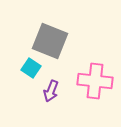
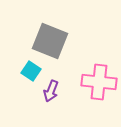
cyan square: moved 3 px down
pink cross: moved 4 px right, 1 px down
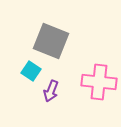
gray square: moved 1 px right
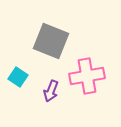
cyan square: moved 13 px left, 6 px down
pink cross: moved 12 px left, 6 px up; rotated 16 degrees counterclockwise
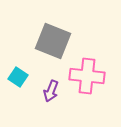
gray square: moved 2 px right
pink cross: rotated 16 degrees clockwise
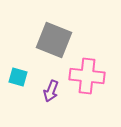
gray square: moved 1 px right, 1 px up
cyan square: rotated 18 degrees counterclockwise
